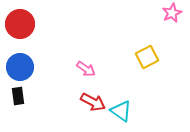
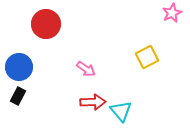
red circle: moved 26 px right
blue circle: moved 1 px left
black rectangle: rotated 36 degrees clockwise
red arrow: rotated 30 degrees counterclockwise
cyan triangle: rotated 15 degrees clockwise
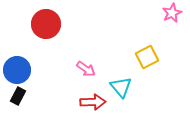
blue circle: moved 2 px left, 3 px down
cyan triangle: moved 24 px up
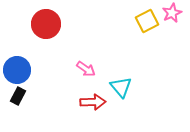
yellow square: moved 36 px up
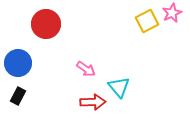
blue circle: moved 1 px right, 7 px up
cyan triangle: moved 2 px left
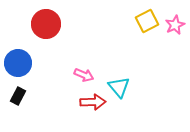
pink star: moved 3 px right, 12 px down
pink arrow: moved 2 px left, 6 px down; rotated 12 degrees counterclockwise
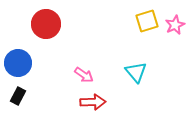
yellow square: rotated 10 degrees clockwise
pink arrow: rotated 12 degrees clockwise
cyan triangle: moved 17 px right, 15 px up
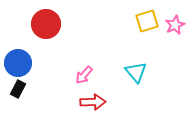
pink arrow: rotated 96 degrees clockwise
black rectangle: moved 7 px up
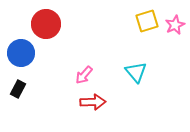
blue circle: moved 3 px right, 10 px up
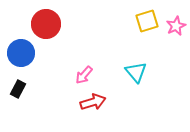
pink star: moved 1 px right, 1 px down
red arrow: rotated 15 degrees counterclockwise
